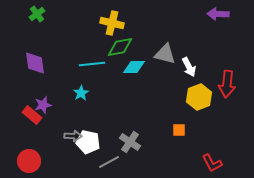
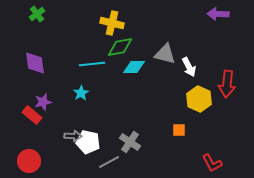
yellow hexagon: moved 2 px down; rotated 15 degrees counterclockwise
purple star: moved 3 px up
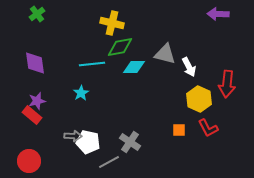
purple star: moved 6 px left, 1 px up
red L-shape: moved 4 px left, 35 px up
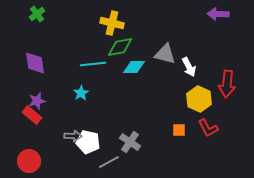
cyan line: moved 1 px right
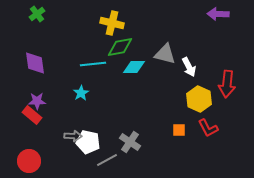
purple star: rotated 12 degrees clockwise
gray line: moved 2 px left, 2 px up
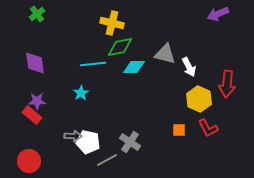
purple arrow: rotated 25 degrees counterclockwise
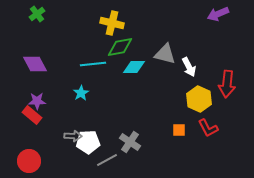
purple diamond: moved 1 px down; rotated 20 degrees counterclockwise
white pentagon: rotated 15 degrees counterclockwise
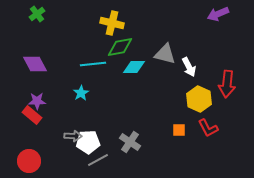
gray line: moved 9 px left
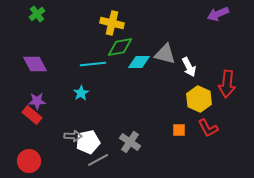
cyan diamond: moved 5 px right, 5 px up
white pentagon: rotated 10 degrees counterclockwise
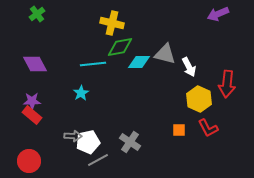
purple star: moved 5 px left
